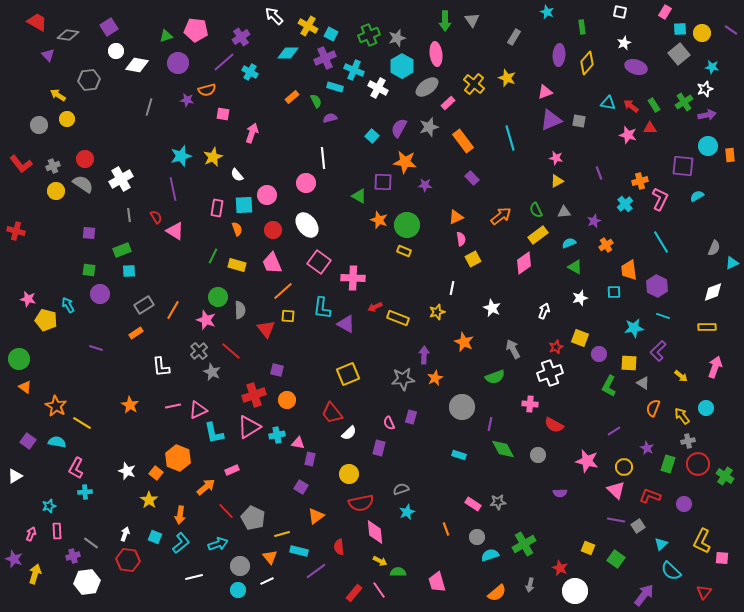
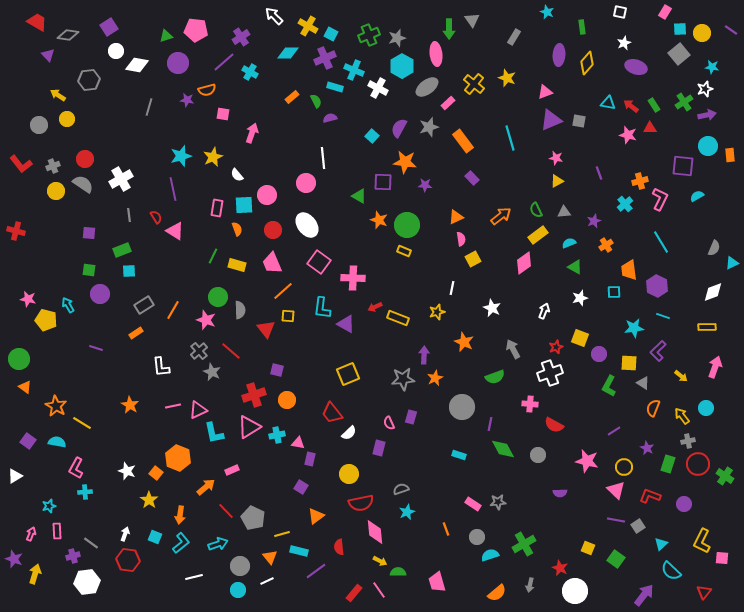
green arrow at (445, 21): moved 4 px right, 8 px down
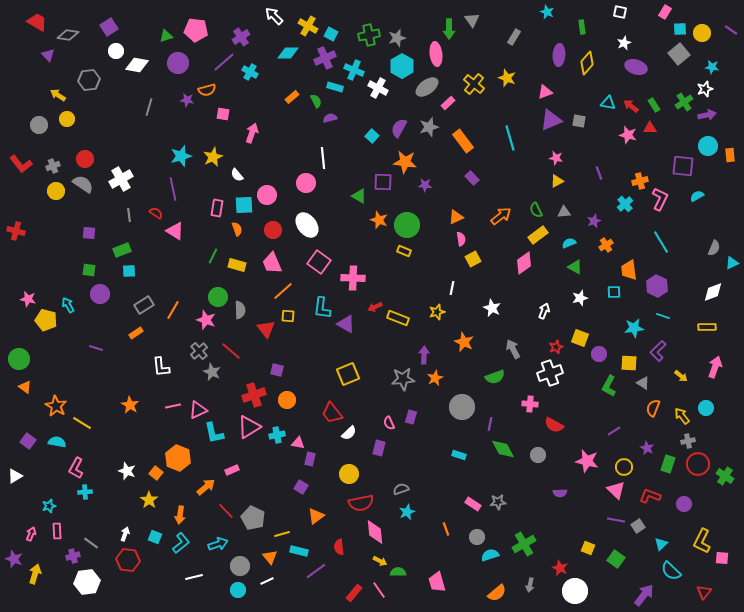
green cross at (369, 35): rotated 10 degrees clockwise
red semicircle at (156, 217): moved 4 px up; rotated 24 degrees counterclockwise
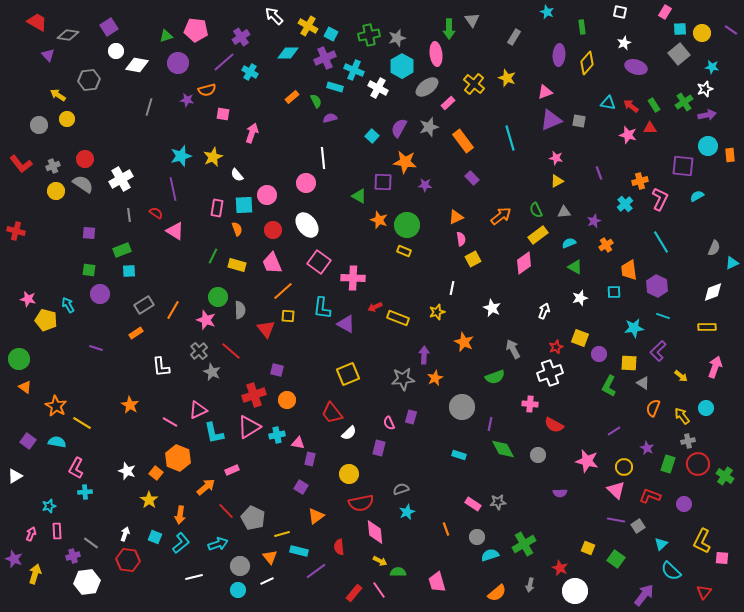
pink line at (173, 406): moved 3 px left, 16 px down; rotated 42 degrees clockwise
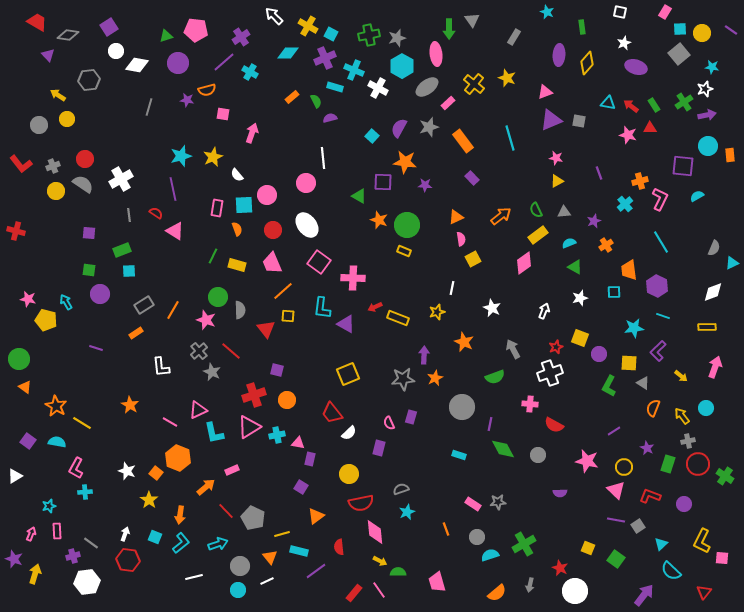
cyan arrow at (68, 305): moved 2 px left, 3 px up
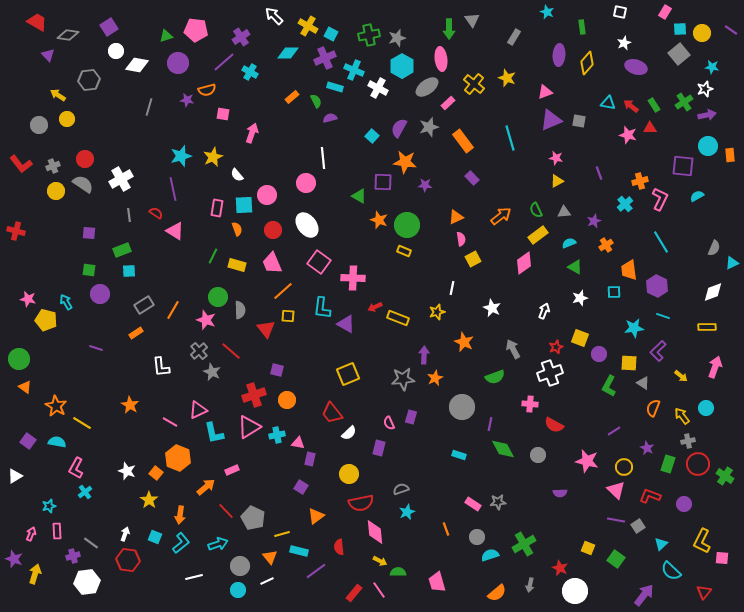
pink ellipse at (436, 54): moved 5 px right, 5 px down
cyan cross at (85, 492): rotated 32 degrees counterclockwise
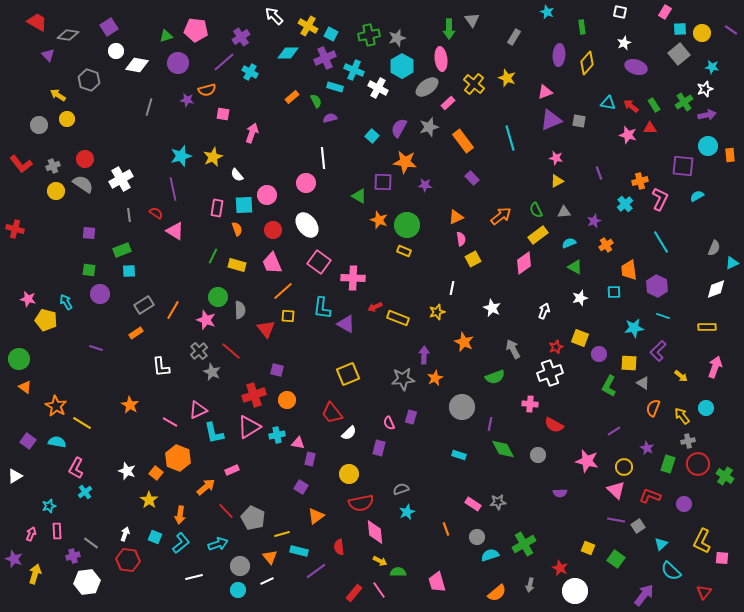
gray hexagon at (89, 80): rotated 25 degrees clockwise
red cross at (16, 231): moved 1 px left, 2 px up
white diamond at (713, 292): moved 3 px right, 3 px up
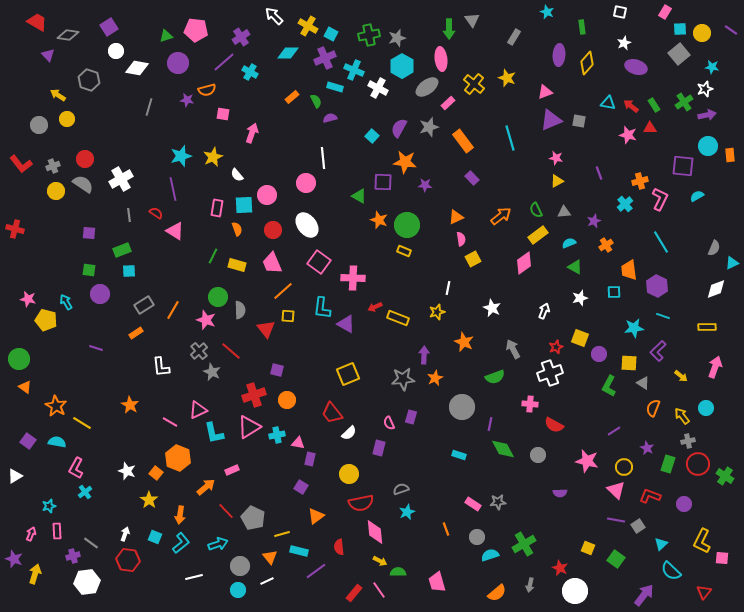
white diamond at (137, 65): moved 3 px down
white line at (452, 288): moved 4 px left
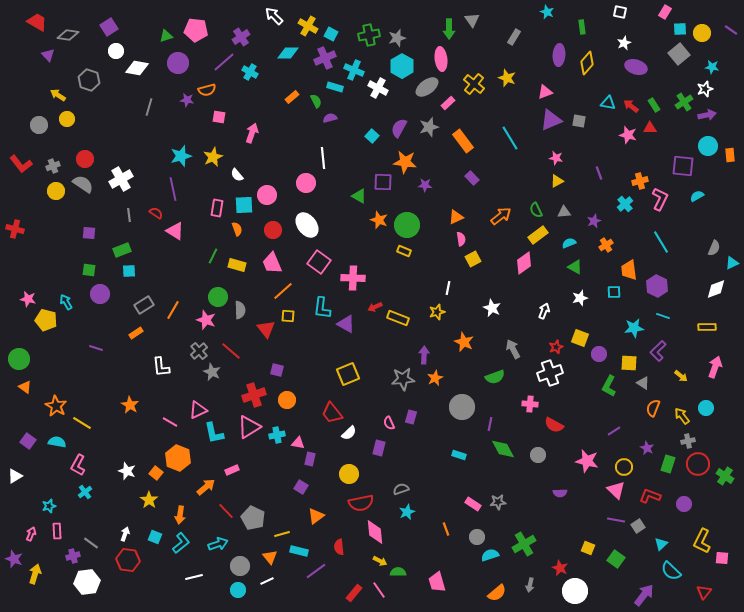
pink square at (223, 114): moved 4 px left, 3 px down
cyan line at (510, 138): rotated 15 degrees counterclockwise
pink L-shape at (76, 468): moved 2 px right, 3 px up
